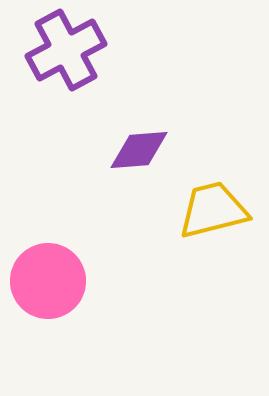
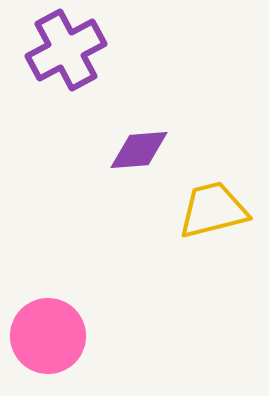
pink circle: moved 55 px down
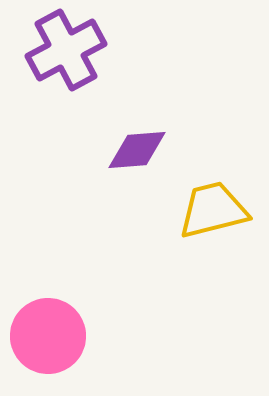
purple diamond: moved 2 px left
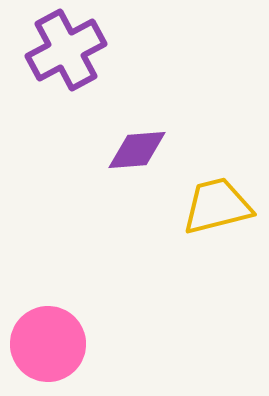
yellow trapezoid: moved 4 px right, 4 px up
pink circle: moved 8 px down
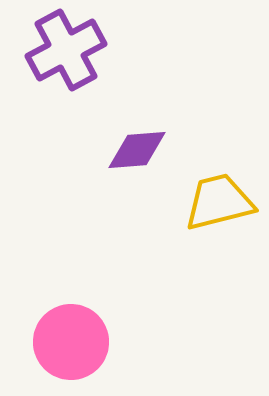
yellow trapezoid: moved 2 px right, 4 px up
pink circle: moved 23 px right, 2 px up
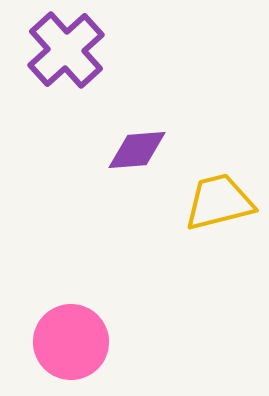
purple cross: rotated 14 degrees counterclockwise
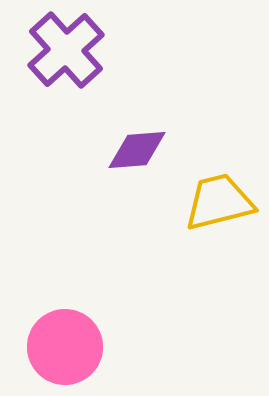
pink circle: moved 6 px left, 5 px down
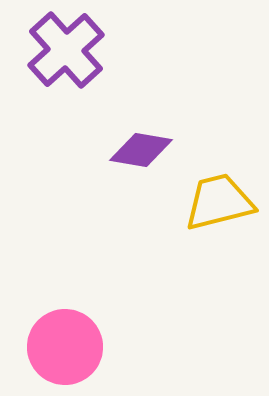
purple diamond: moved 4 px right; rotated 14 degrees clockwise
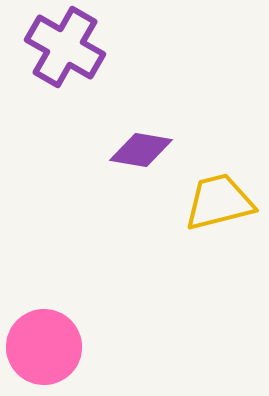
purple cross: moved 1 px left, 3 px up; rotated 18 degrees counterclockwise
pink circle: moved 21 px left
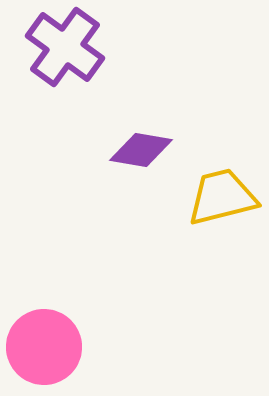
purple cross: rotated 6 degrees clockwise
yellow trapezoid: moved 3 px right, 5 px up
